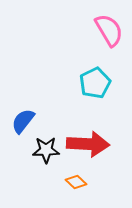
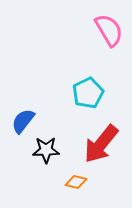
cyan pentagon: moved 7 px left, 10 px down
red arrow: moved 13 px right; rotated 126 degrees clockwise
orange diamond: rotated 30 degrees counterclockwise
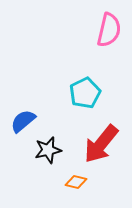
pink semicircle: rotated 44 degrees clockwise
cyan pentagon: moved 3 px left
blue semicircle: rotated 12 degrees clockwise
black star: moved 2 px right; rotated 12 degrees counterclockwise
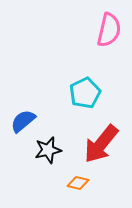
orange diamond: moved 2 px right, 1 px down
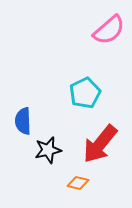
pink semicircle: rotated 36 degrees clockwise
blue semicircle: rotated 52 degrees counterclockwise
red arrow: moved 1 px left
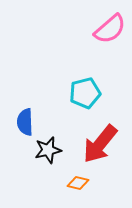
pink semicircle: moved 1 px right, 1 px up
cyan pentagon: rotated 12 degrees clockwise
blue semicircle: moved 2 px right, 1 px down
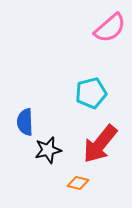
pink semicircle: moved 1 px up
cyan pentagon: moved 6 px right
